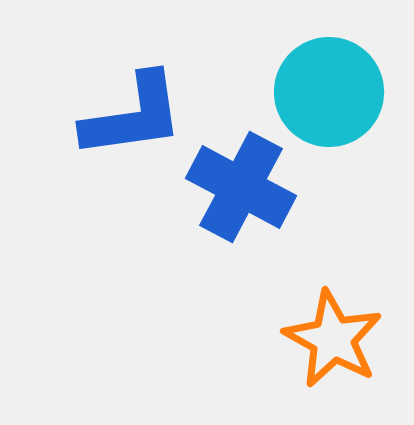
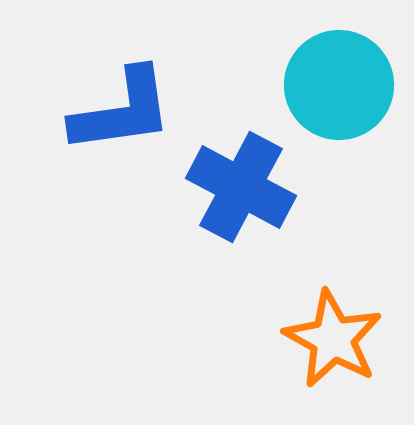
cyan circle: moved 10 px right, 7 px up
blue L-shape: moved 11 px left, 5 px up
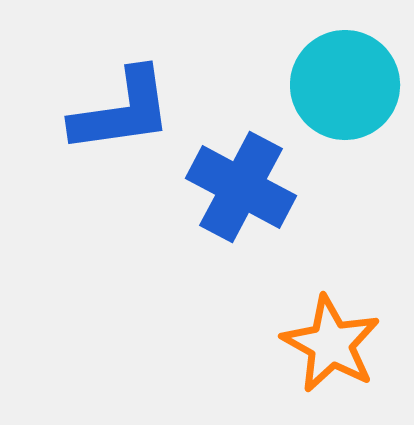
cyan circle: moved 6 px right
orange star: moved 2 px left, 5 px down
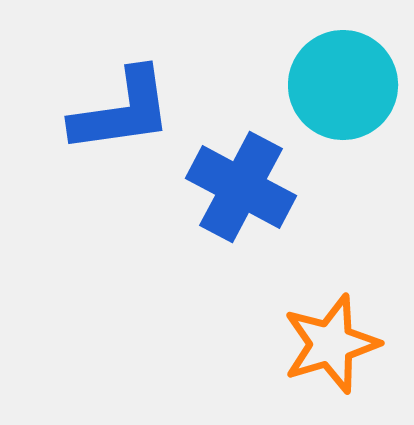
cyan circle: moved 2 px left
orange star: rotated 26 degrees clockwise
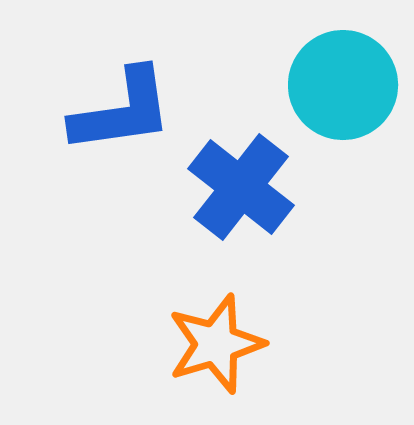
blue cross: rotated 10 degrees clockwise
orange star: moved 115 px left
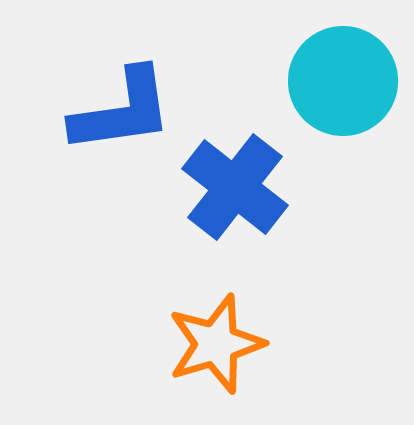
cyan circle: moved 4 px up
blue cross: moved 6 px left
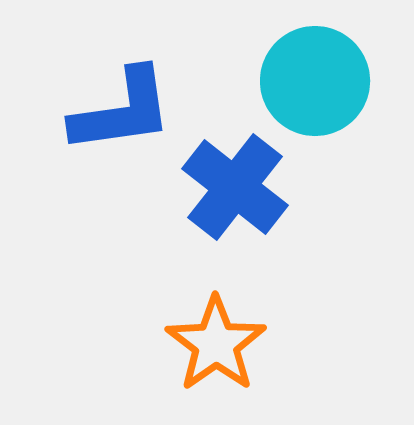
cyan circle: moved 28 px left
orange star: rotated 18 degrees counterclockwise
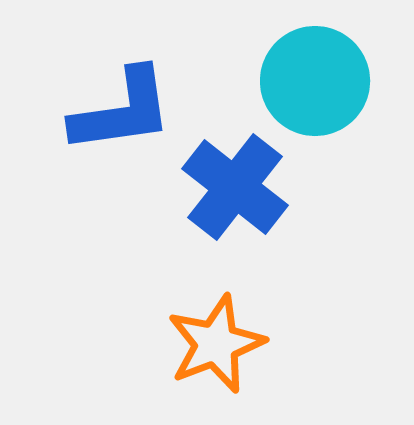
orange star: rotated 14 degrees clockwise
